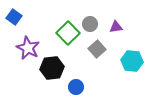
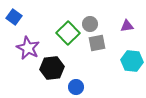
purple triangle: moved 11 px right, 1 px up
gray square: moved 6 px up; rotated 30 degrees clockwise
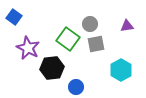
green square: moved 6 px down; rotated 10 degrees counterclockwise
gray square: moved 1 px left, 1 px down
cyan hexagon: moved 11 px left, 9 px down; rotated 25 degrees clockwise
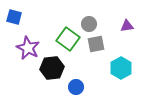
blue square: rotated 21 degrees counterclockwise
gray circle: moved 1 px left
cyan hexagon: moved 2 px up
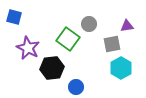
gray square: moved 16 px right
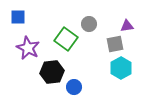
blue square: moved 4 px right; rotated 14 degrees counterclockwise
green square: moved 2 px left
gray square: moved 3 px right
black hexagon: moved 4 px down
blue circle: moved 2 px left
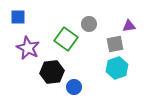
purple triangle: moved 2 px right
cyan hexagon: moved 4 px left; rotated 10 degrees clockwise
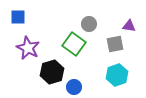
purple triangle: rotated 16 degrees clockwise
green square: moved 8 px right, 5 px down
cyan hexagon: moved 7 px down
black hexagon: rotated 10 degrees counterclockwise
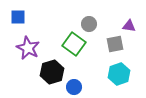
cyan hexagon: moved 2 px right, 1 px up
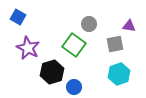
blue square: rotated 28 degrees clockwise
green square: moved 1 px down
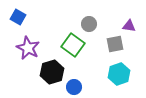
green square: moved 1 px left
